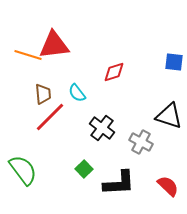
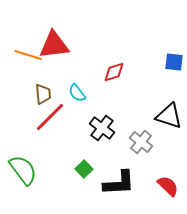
gray cross: rotated 10 degrees clockwise
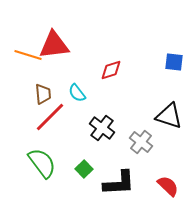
red diamond: moved 3 px left, 2 px up
green semicircle: moved 19 px right, 7 px up
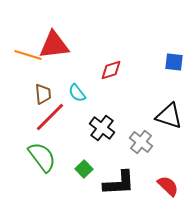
green semicircle: moved 6 px up
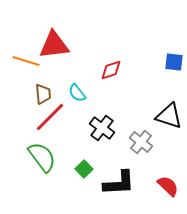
orange line: moved 2 px left, 6 px down
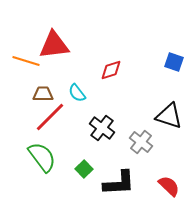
blue square: rotated 12 degrees clockwise
brown trapezoid: rotated 85 degrees counterclockwise
red semicircle: moved 1 px right
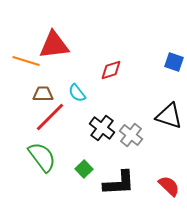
gray cross: moved 10 px left, 7 px up
